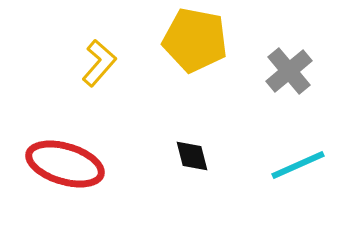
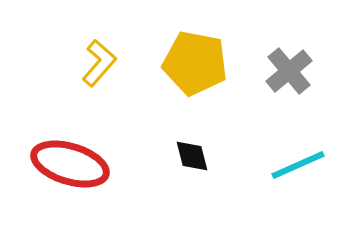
yellow pentagon: moved 23 px down
red ellipse: moved 5 px right
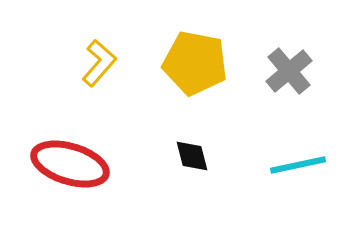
cyan line: rotated 12 degrees clockwise
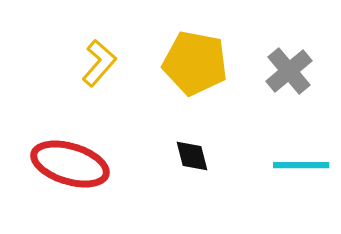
cyan line: moved 3 px right; rotated 12 degrees clockwise
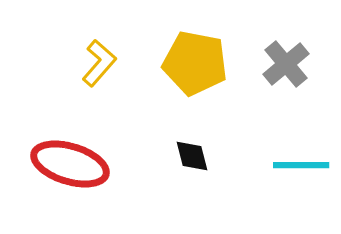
gray cross: moved 3 px left, 7 px up
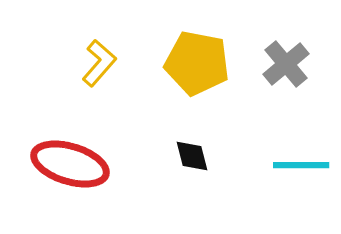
yellow pentagon: moved 2 px right
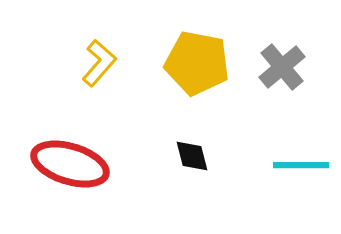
gray cross: moved 4 px left, 3 px down
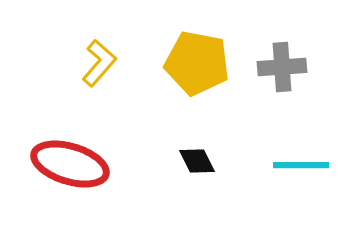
gray cross: rotated 36 degrees clockwise
black diamond: moved 5 px right, 5 px down; rotated 12 degrees counterclockwise
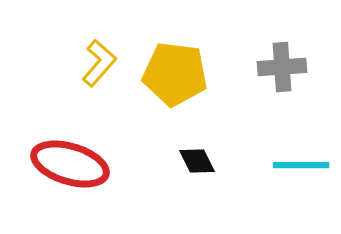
yellow pentagon: moved 22 px left, 11 px down; rotated 4 degrees counterclockwise
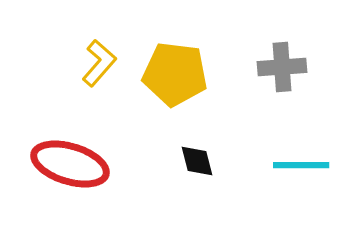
black diamond: rotated 12 degrees clockwise
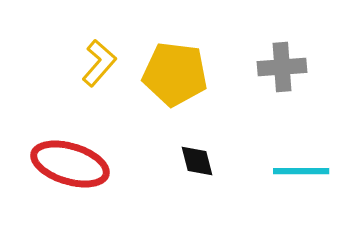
cyan line: moved 6 px down
